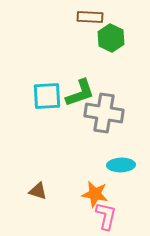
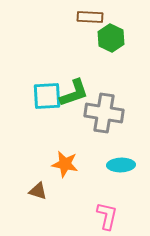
green L-shape: moved 6 px left
orange star: moved 30 px left, 30 px up
pink L-shape: moved 1 px right
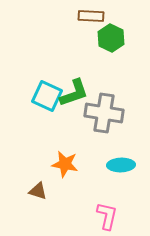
brown rectangle: moved 1 px right, 1 px up
cyan square: rotated 28 degrees clockwise
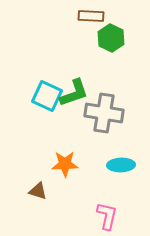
orange star: rotated 12 degrees counterclockwise
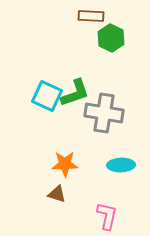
green L-shape: moved 1 px right
brown triangle: moved 19 px right, 3 px down
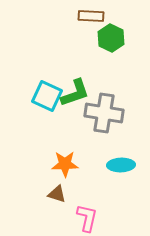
pink L-shape: moved 20 px left, 2 px down
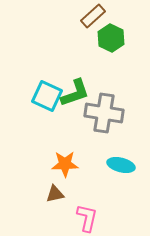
brown rectangle: moved 2 px right; rotated 45 degrees counterclockwise
cyan ellipse: rotated 16 degrees clockwise
brown triangle: moved 2 px left; rotated 30 degrees counterclockwise
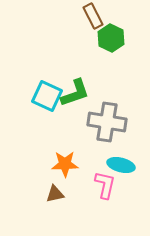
brown rectangle: rotated 75 degrees counterclockwise
gray cross: moved 3 px right, 9 px down
pink L-shape: moved 18 px right, 33 px up
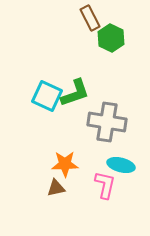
brown rectangle: moved 3 px left, 2 px down
brown triangle: moved 1 px right, 6 px up
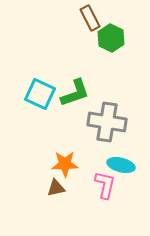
cyan square: moved 7 px left, 2 px up
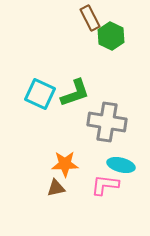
green hexagon: moved 2 px up
pink L-shape: rotated 96 degrees counterclockwise
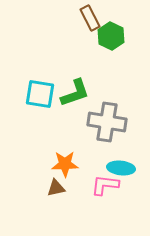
cyan square: rotated 16 degrees counterclockwise
cyan ellipse: moved 3 px down; rotated 8 degrees counterclockwise
